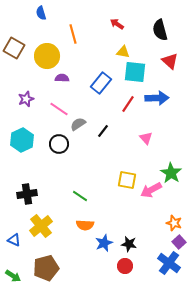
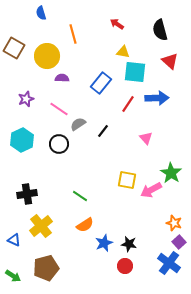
orange semicircle: rotated 36 degrees counterclockwise
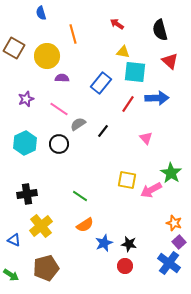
cyan hexagon: moved 3 px right, 3 px down
green arrow: moved 2 px left, 1 px up
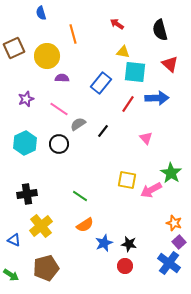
brown square: rotated 35 degrees clockwise
red triangle: moved 3 px down
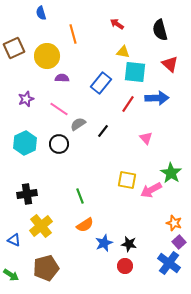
green line: rotated 35 degrees clockwise
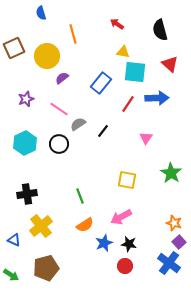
purple semicircle: rotated 40 degrees counterclockwise
pink triangle: rotated 16 degrees clockwise
pink arrow: moved 30 px left, 27 px down
